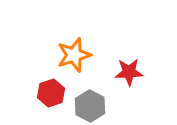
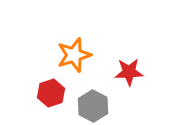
gray hexagon: moved 3 px right
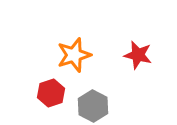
red star: moved 9 px right, 17 px up; rotated 16 degrees clockwise
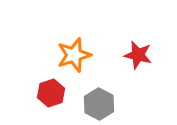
gray hexagon: moved 6 px right, 2 px up
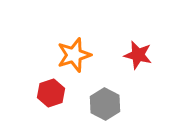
gray hexagon: moved 6 px right
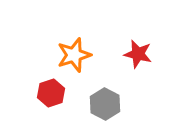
red star: moved 1 px up
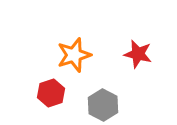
gray hexagon: moved 2 px left, 1 px down
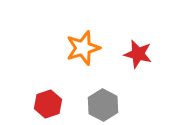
orange star: moved 9 px right, 7 px up
red hexagon: moved 3 px left, 11 px down
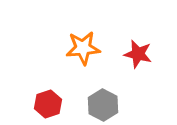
orange star: rotated 12 degrees clockwise
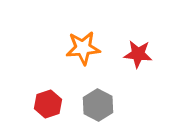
red star: rotated 8 degrees counterclockwise
gray hexagon: moved 5 px left
